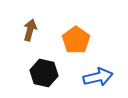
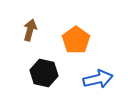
blue arrow: moved 2 px down
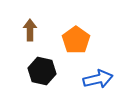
brown arrow: rotated 15 degrees counterclockwise
black hexagon: moved 2 px left, 2 px up
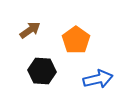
brown arrow: rotated 55 degrees clockwise
black hexagon: rotated 8 degrees counterclockwise
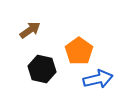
orange pentagon: moved 3 px right, 11 px down
black hexagon: moved 2 px up; rotated 8 degrees clockwise
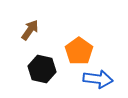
brown arrow: rotated 20 degrees counterclockwise
blue arrow: rotated 20 degrees clockwise
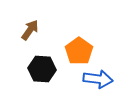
black hexagon: rotated 8 degrees counterclockwise
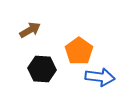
brown arrow: rotated 25 degrees clockwise
blue arrow: moved 2 px right, 2 px up
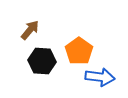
brown arrow: rotated 20 degrees counterclockwise
black hexagon: moved 8 px up
